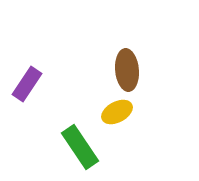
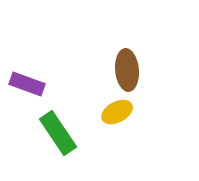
purple rectangle: rotated 76 degrees clockwise
green rectangle: moved 22 px left, 14 px up
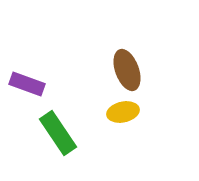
brown ellipse: rotated 15 degrees counterclockwise
yellow ellipse: moved 6 px right; rotated 16 degrees clockwise
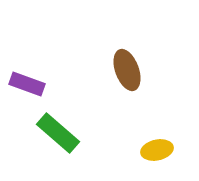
yellow ellipse: moved 34 px right, 38 px down
green rectangle: rotated 15 degrees counterclockwise
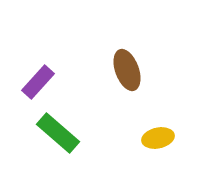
purple rectangle: moved 11 px right, 2 px up; rotated 68 degrees counterclockwise
yellow ellipse: moved 1 px right, 12 px up
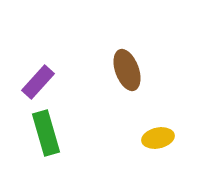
green rectangle: moved 12 px left; rotated 33 degrees clockwise
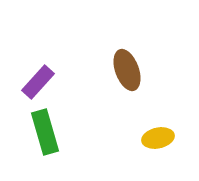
green rectangle: moved 1 px left, 1 px up
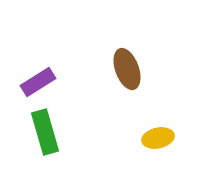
brown ellipse: moved 1 px up
purple rectangle: rotated 16 degrees clockwise
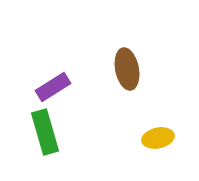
brown ellipse: rotated 9 degrees clockwise
purple rectangle: moved 15 px right, 5 px down
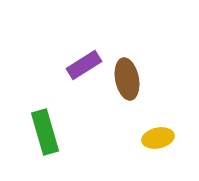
brown ellipse: moved 10 px down
purple rectangle: moved 31 px right, 22 px up
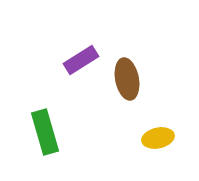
purple rectangle: moved 3 px left, 5 px up
